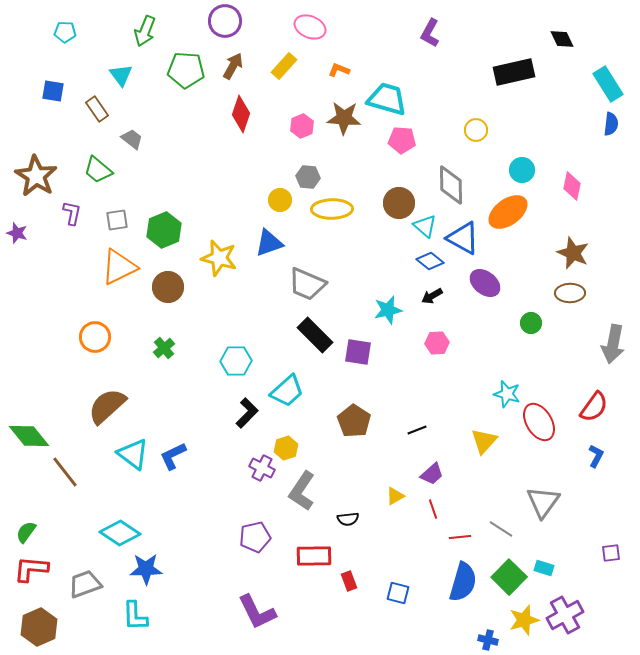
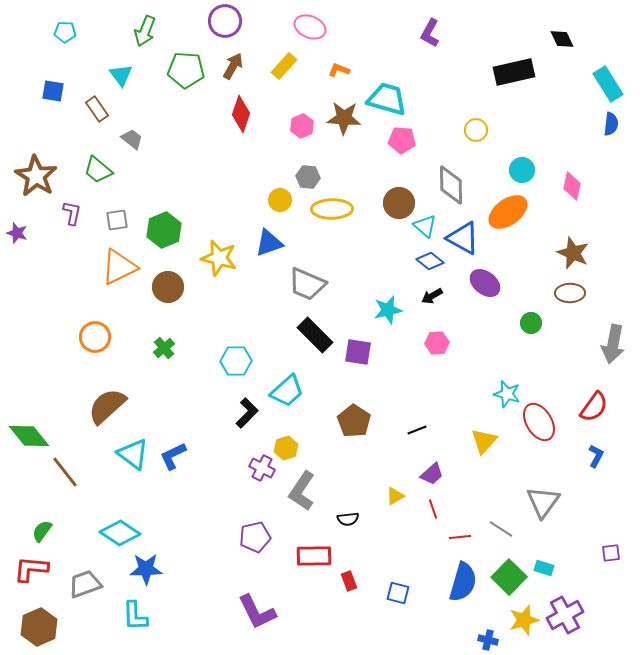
green semicircle at (26, 532): moved 16 px right, 1 px up
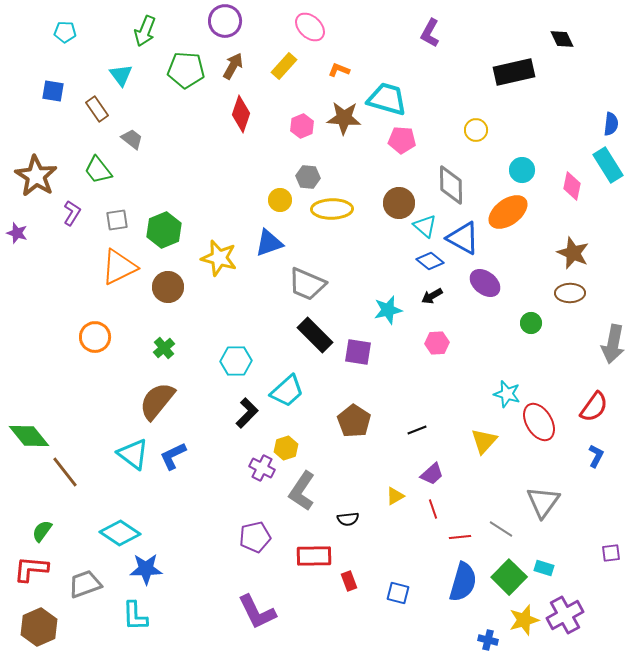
pink ellipse at (310, 27): rotated 20 degrees clockwise
cyan rectangle at (608, 84): moved 81 px down
green trapezoid at (98, 170): rotated 12 degrees clockwise
purple L-shape at (72, 213): rotated 20 degrees clockwise
brown semicircle at (107, 406): moved 50 px right, 5 px up; rotated 9 degrees counterclockwise
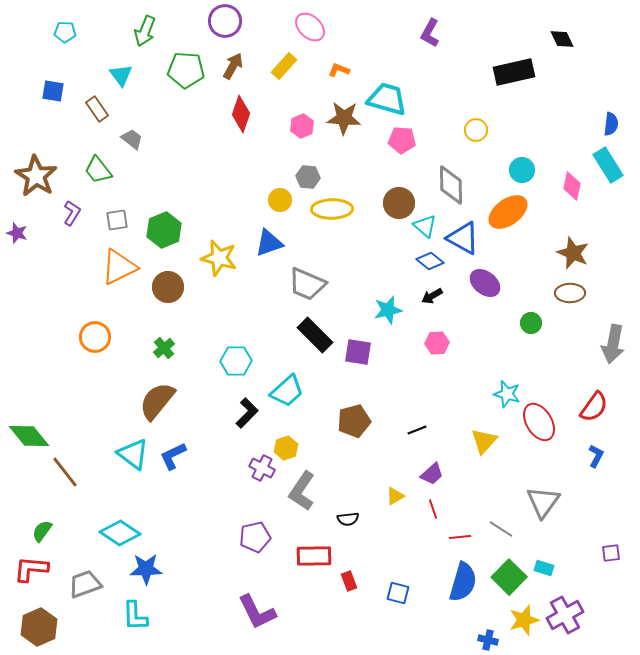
brown pentagon at (354, 421): rotated 24 degrees clockwise
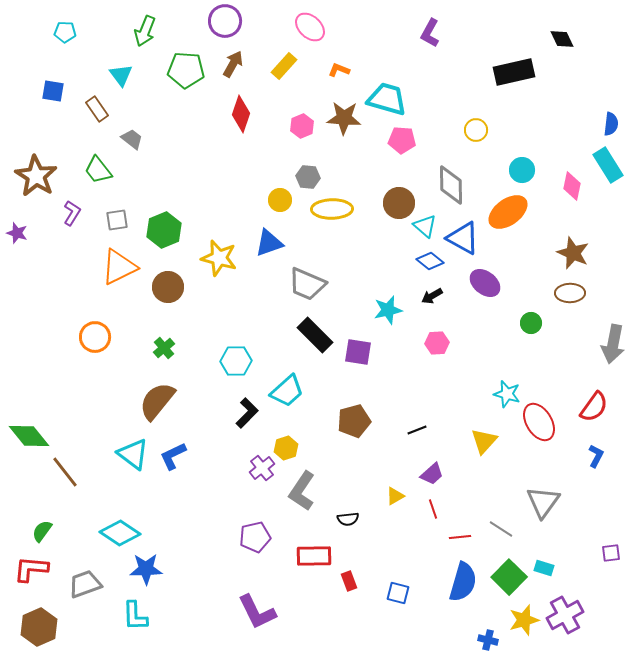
brown arrow at (233, 66): moved 2 px up
purple cross at (262, 468): rotated 25 degrees clockwise
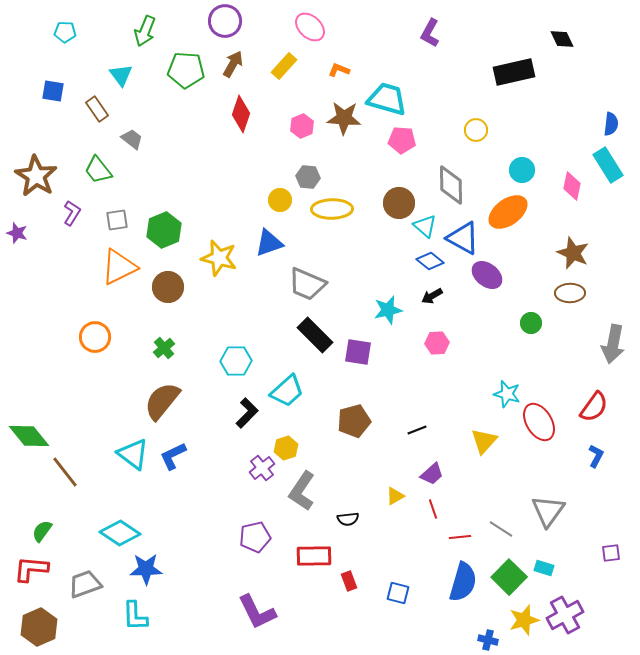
purple ellipse at (485, 283): moved 2 px right, 8 px up
brown semicircle at (157, 401): moved 5 px right
gray triangle at (543, 502): moved 5 px right, 9 px down
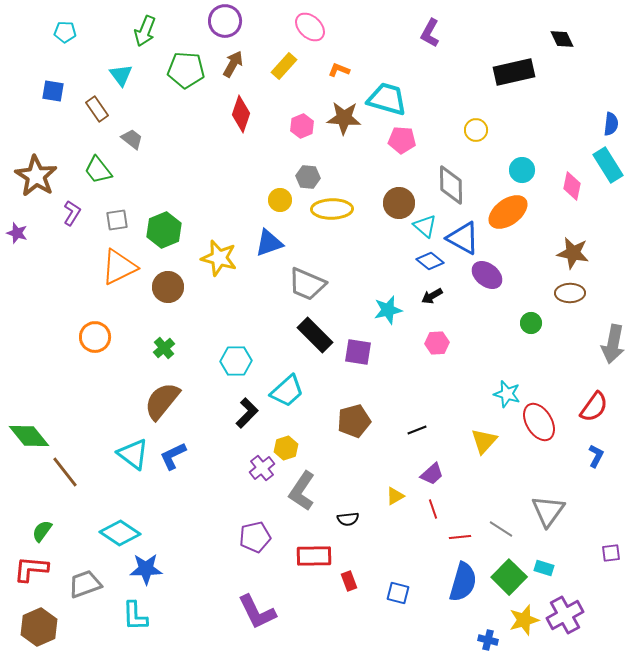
brown star at (573, 253): rotated 12 degrees counterclockwise
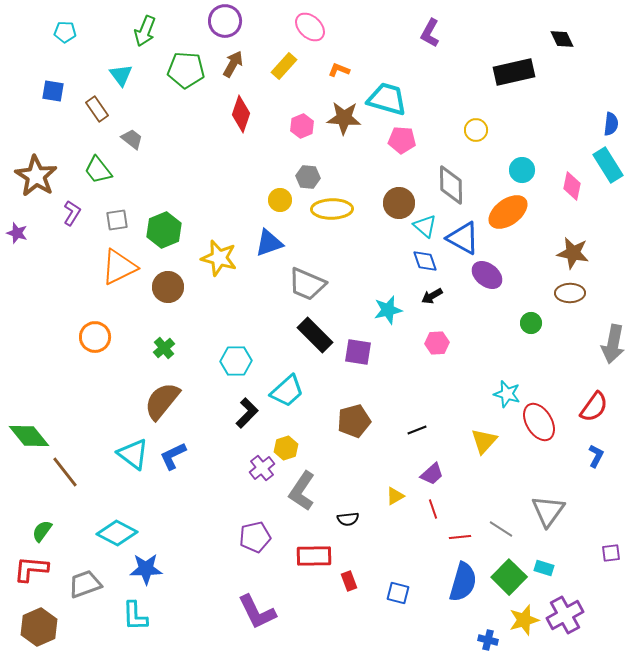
blue diamond at (430, 261): moved 5 px left; rotated 32 degrees clockwise
cyan diamond at (120, 533): moved 3 px left; rotated 6 degrees counterclockwise
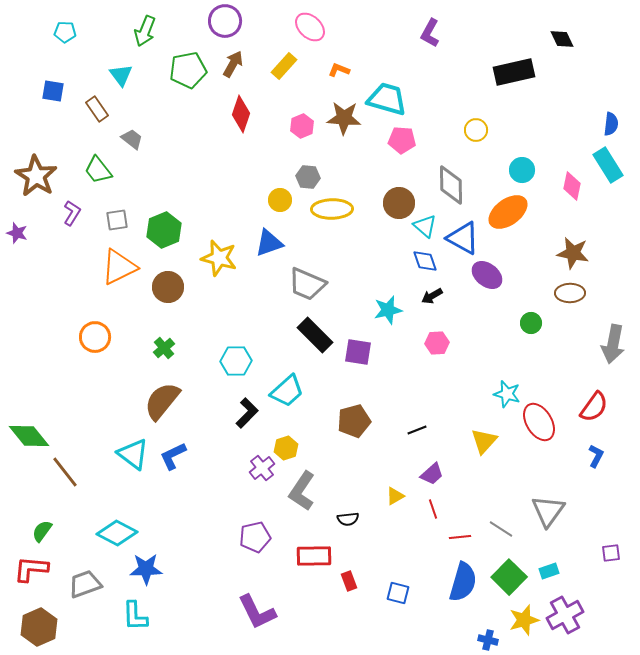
green pentagon at (186, 70): moved 2 px right; rotated 15 degrees counterclockwise
cyan rectangle at (544, 568): moved 5 px right, 3 px down; rotated 36 degrees counterclockwise
